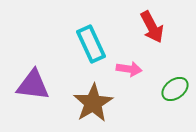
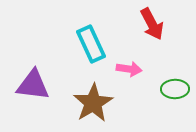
red arrow: moved 3 px up
green ellipse: rotated 36 degrees clockwise
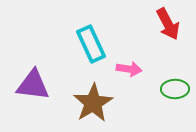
red arrow: moved 16 px right
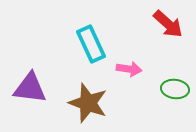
red arrow: rotated 20 degrees counterclockwise
purple triangle: moved 3 px left, 3 px down
green ellipse: rotated 8 degrees clockwise
brown star: moved 5 px left; rotated 21 degrees counterclockwise
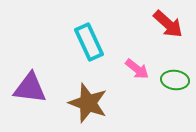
cyan rectangle: moved 2 px left, 2 px up
pink arrow: moved 8 px right; rotated 30 degrees clockwise
green ellipse: moved 9 px up
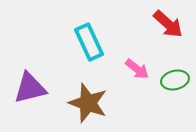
green ellipse: rotated 20 degrees counterclockwise
purple triangle: rotated 21 degrees counterclockwise
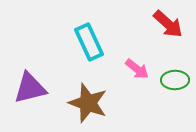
green ellipse: rotated 12 degrees clockwise
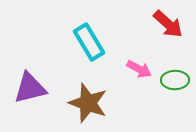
cyan rectangle: rotated 6 degrees counterclockwise
pink arrow: moved 2 px right; rotated 10 degrees counterclockwise
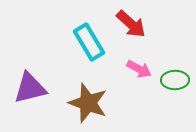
red arrow: moved 37 px left
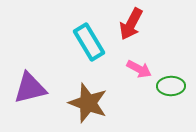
red arrow: rotated 76 degrees clockwise
green ellipse: moved 4 px left, 6 px down
